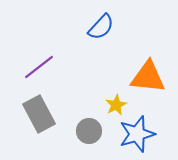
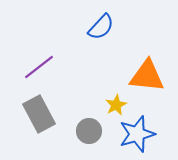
orange triangle: moved 1 px left, 1 px up
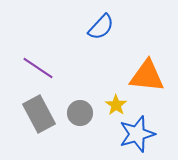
purple line: moved 1 px left, 1 px down; rotated 72 degrees clockwise
yellow star: rotated 10 degrees counterclockwise
gray circle: moved 9 px left, 18 px up
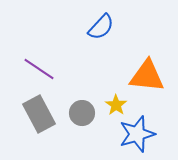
purple line: moved 1 px right, 1 px down
gray circle: moved 2 px right
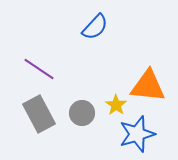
blue semicircle: moved 6 px left
orange triangle: moved 1 px right, 10 px down
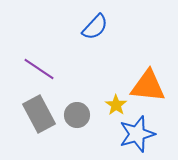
gray circle: moved 5 px left, 2 px down
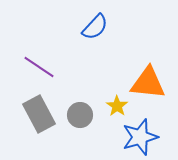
purple line: moved 2 px up
orange triangle: moved 3 px up
yellow star: moved 1 px right, 1 px down
gray circle: moved 3 px right
blue star: moved 3 px right, 3 px down
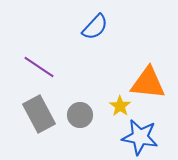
yellow star: moved 3 px right
blue star: rotated 27 degrees clockwise
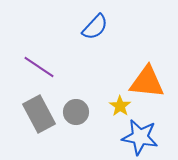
orange triangle: moved 1 px left, 1 px up
gray circle: moved 4 px left, 3 px up
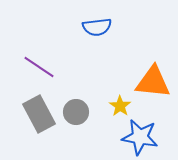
blue semicircle: moved 2 px right; rotated 40 degrees clockwise
orange triangle: moved 6 px right
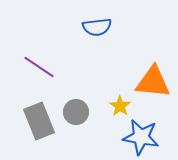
gray rectangle: moved 7 px down; rotated 6 degrees clockwise
blue star: moved 1 px right
